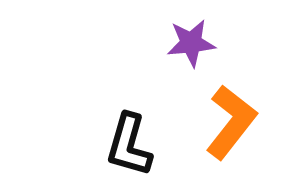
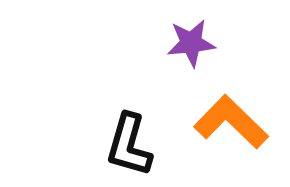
orange L-shape: rotated 84 degrees counterclockwise
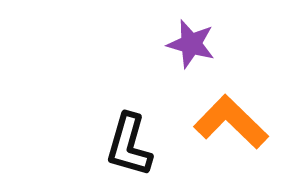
purple star: moved 1 px down; rotated 21 degrees clockwise
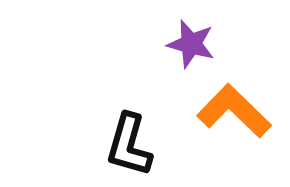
orange L-shape: moved 3 px right, 11 px up
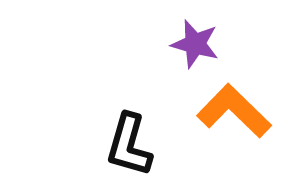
purple star: moved 4 px right
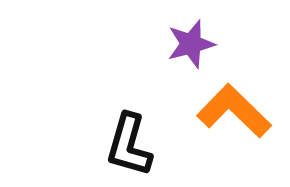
purple star: moved 4 px left; rotated 30 degrees counterclockwise
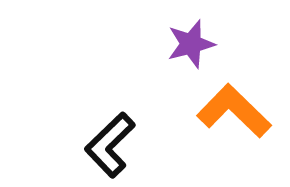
black L-shape: moved 19 px left; rotated 30 degrees clockwise
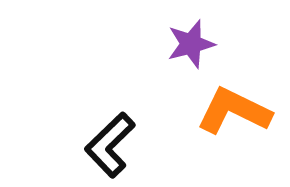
orange L-shape: rotated 18 degrees counterclockwise
